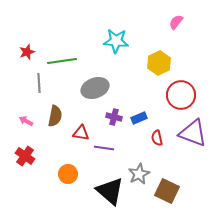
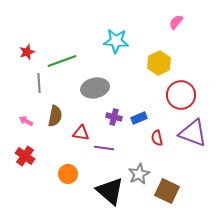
green line: rotated 12 degrees counterclockwise
gray ellipse: rotated 8 degrees clockwise
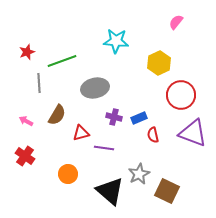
brown semicircle: moved 2 px right, 1 px up; rotated 20 degrees clockwise
red triangle: rotated 24 degrees counterclockwise
red semicircle: moved 4 px left, 3 px up
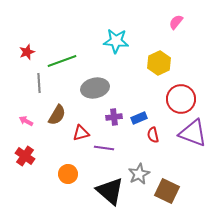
red circle: moved 4 px down
purple cross: rotated 21 degrees counterclockwise
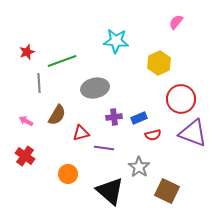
red semicircle: rotated 91 degrees counterclockwise
gray star: moved 7 px up; rotated 10 degrees counterclockwise
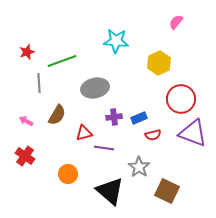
red triangle: moved 3 px right
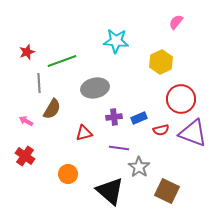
yellow hexagon: moved 2 px right, 1 px up
brown semicircle: moved 5 px left, 6 px up
red semicircle: moved 8 px right, 5 px up
purple line: moved 15 px right
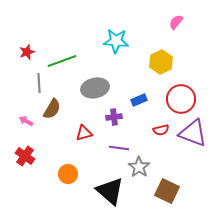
blue rectangle: moved 18 px up
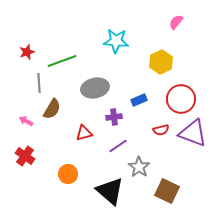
purple line: moved 1 px left, 2 px up; rotated 42 degrees counterclockwise
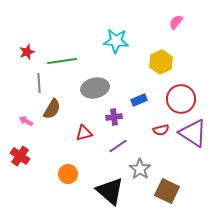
green line: rotated 12 degrees clockwise
purple triangle: rotated 12 degrees clockwise
red cross: moved 5 px left
gray star: moved 1 px right, 2 px down
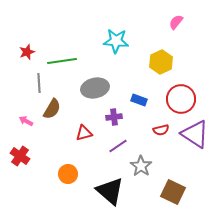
blue rectangle: rotated 42 degrees clockwise
purple triangle: moved 2 px right, 1 px down
gray star: moved 1 px right, 3 px up
brown square: moved 6 px right, 1 px down
